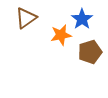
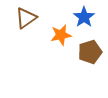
blue star: moved 2 px right, 2 px up
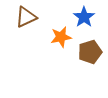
brown triangle: moved 1 px up; rotated 10 degrees clockwise
orange star: moved 2 px down
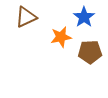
brown pentagon: rotated 15 degrees clockwise
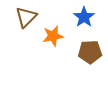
brown triangle: rotated 20 degrees counterclockwise
orange star: moved 8 px left, 1 px up
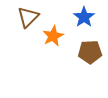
brown triangle: moved 2 px right
orange star: rotated 15 degrees counterclockwise
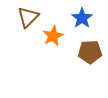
blue star: moved 2 px left, 1 px down
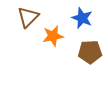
blue star: rotated 15 degrees counterclockwise
orange star: rotated 15 degrees clockwise
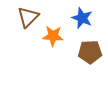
orange star: rotated 15 degrees clockwise
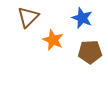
orange star: moved 4 px down; rotated 20 degrees clockwise
